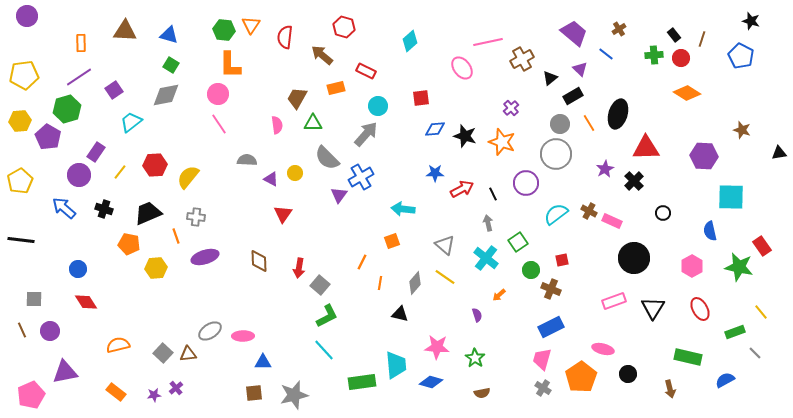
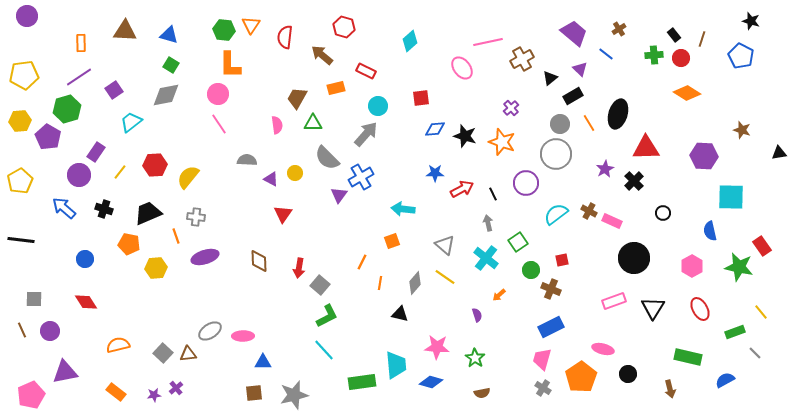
blue circle at (78, 269): moved 7 px right, 10 px up
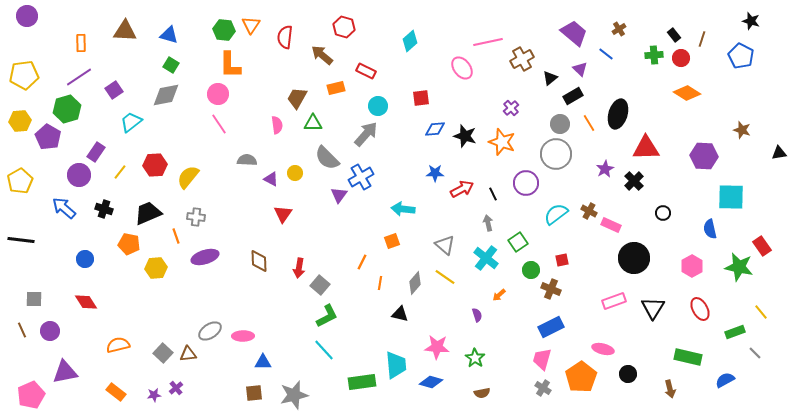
pink rectangle at (612, 221): moved 1 px left, 4 px down
blue semicircle at (710, 231): moved 2 px up
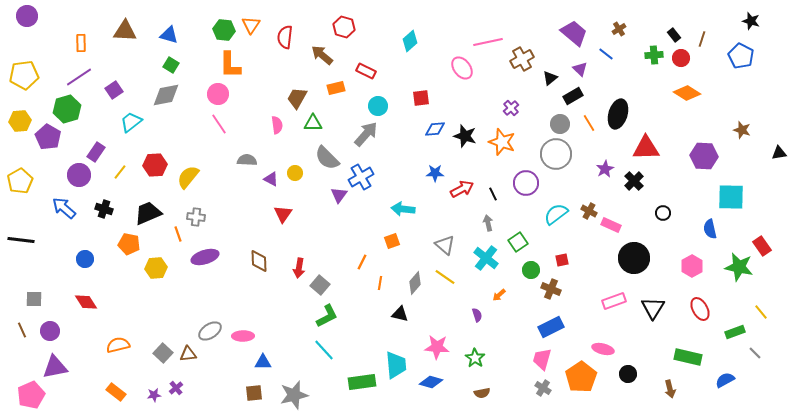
orange line at (176, 236): moved 2 px right, 2 px up
purple triangle at (65, 372): moved 10 px left, 5 px up
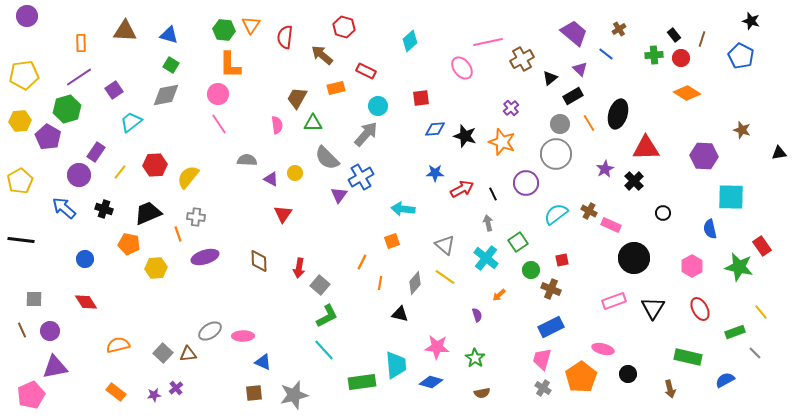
blue triangle at (263, 362): rotated 24 degrees clockwise
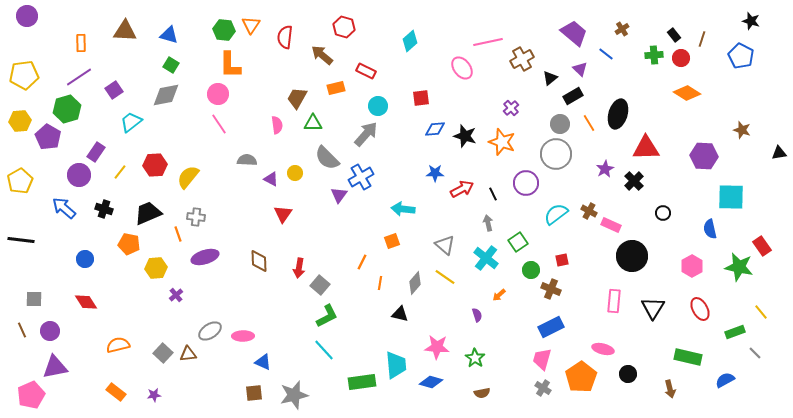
brown cross at (619, 29): moved 3 px right
black circle at (634, 258): moved 2 px left, 2 px up
pink rectangle at (614, 301): rotated 65 degrees counterclockwise
purple cross at (176, 388): moved 93 px up
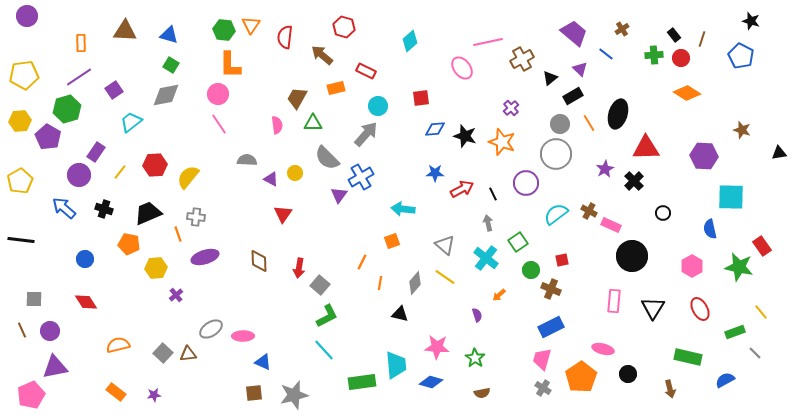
gray ellipse at (210, 331): moved 1 px right, 2 px up
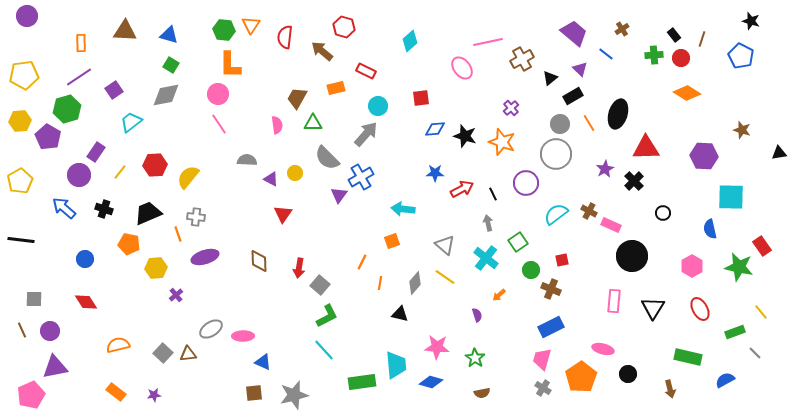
brown arrow at (322, 55): moved 4 px up
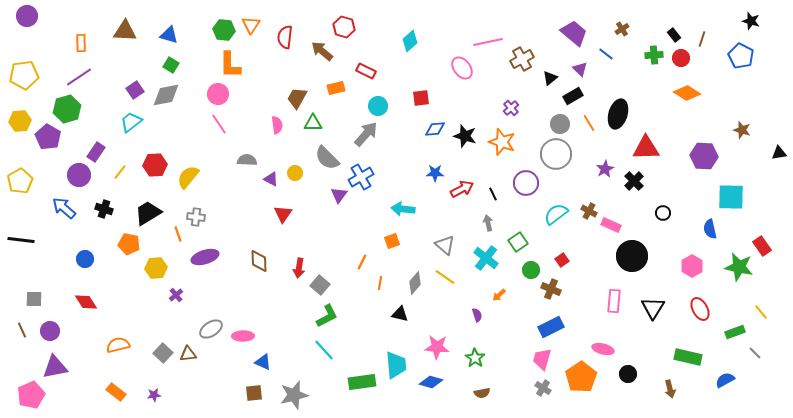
purple square at (114, 90): moved 21 px right
black trapezoid at (148, 213): rotated 8 degrees counterclockwise
red square at (562, 260): rotated 24 degrees counterclockwise
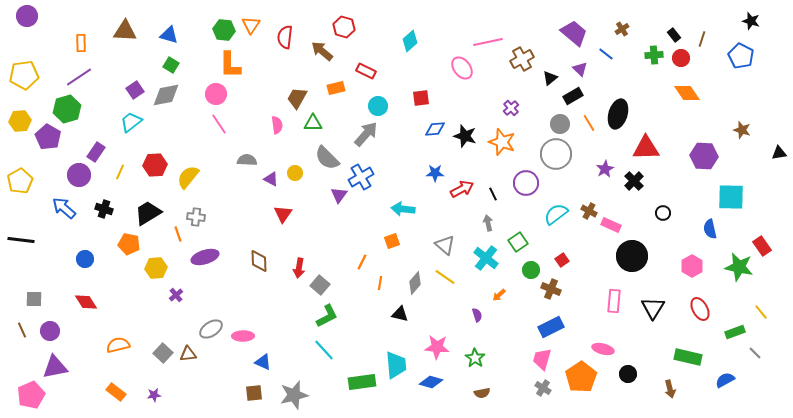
orange diamond at (687, 93): rotated 24 degrees clockwise
pink circle at (218, 94): moved 2 px left
yellow line at (120, 172): rotated 14 degrees counterclockwise
